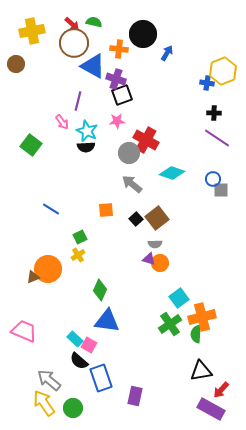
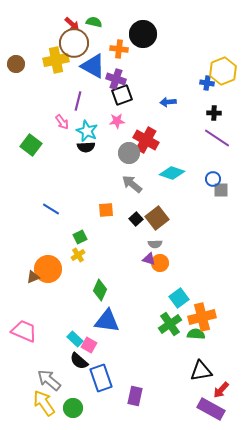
yellow cross at (32, 31): moved 24 px right, 29 px down
blue arrow at (167, 53): moved 1 px right, 49 px down; rotated 126 degrees counterclockwise
green semicircle at (196, 334): rotated 90 degrees clockwise
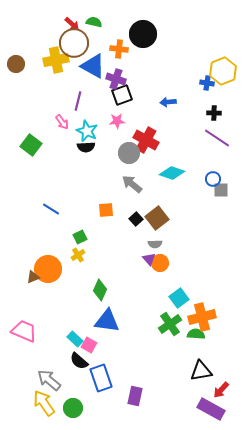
purple triangle at (149, 259): rotated 32 degrees clockwise
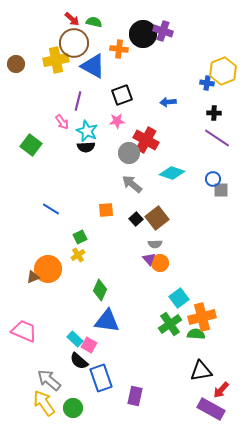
red arrow at (72, 24): moved 5 px up
purple cross at (116, 79): moved 47 px right, 48 px up
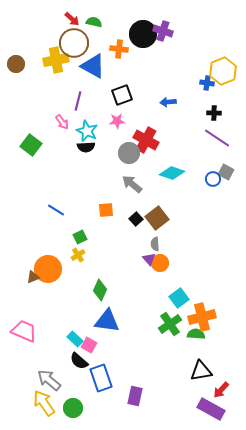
gray square at (221, 190): moved 5 px right, 18 px up; rotated 28 degrees clockwise
blue line at (51, 209): moved 5 px right, 1 px down
gray semicircle at (155, 244): rotated 88 degrees clockwise
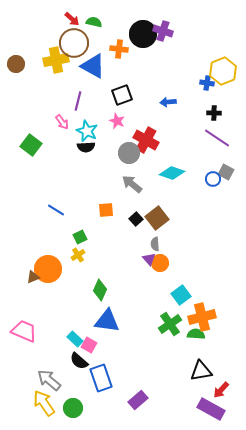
pink star at (117, 121): rotated 28 degrees clockwise
cyan square at (179, 298): moved 2 px right, 3 px up
purple rectangle at (135, 396): moved 3 px right, 4 px down; rotated 36 degrees clockwise
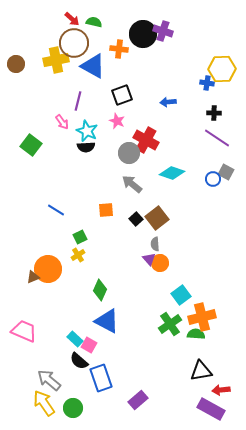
yellow hexagon at (223, 71): moved 1 px left, 2 px up; rotated 20 degrees clockwise
blue triangle at (107, 321): rotated 20 degrees clockwise
red arrow at (221, 390): rotated 42 degrees clockwise
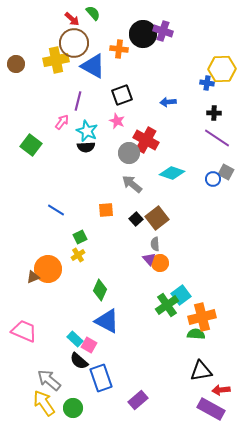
green semicircle at (94, 22): moved 1 px left, 9 px up; rotated 35 degrees clockwise
pink arrow at (62, 122): rotated 105 degrees counterclockwise
green cross at (170, 324): moved 3 px left, 19 px up
